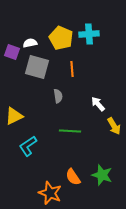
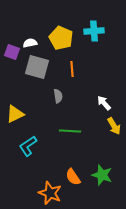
cyan cross: moved 5 px right, 3 px up
white arrow: moved 6 px right, 1 px up
yellow triangle: moved 1 px right, 2 px up
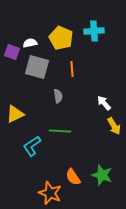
green line: moved 10 px left
cyan L-shape: moved 4 px right
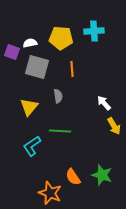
yellow pentagon: rotated 20 degrees counterclockwise
yellow triangle: moved 14 px right, 7 px up; rotated 24 degrees counterclockwise
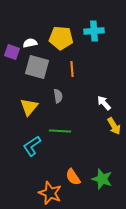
green star: moved 4 px down
